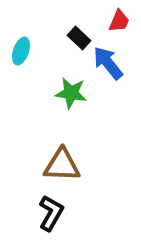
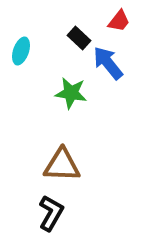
red trapezoid: rotated 15 degrees clockwise
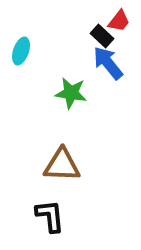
black rectangle: moved 23 px right, 2 px up
black L-shape: moved 1 px left, 3 px down; rotated 36 degrees counterclockwise
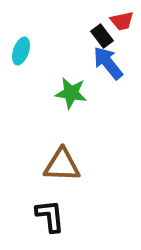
red trapezoid: moved 3 px right; rotated 40 degrees clockwise
black rectangle: rotated 10 degrees clockwise
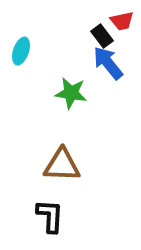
black L-shape: rotated 9 degrees clockwise
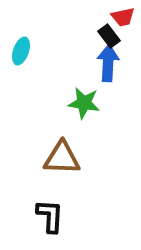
red trapezoid: moved 1 px right, 4 px up
black rectangle: moved 7 px right
blue arrow: rotated 42 degrees clockwise
green star: moved 13 px right, 10 px down
brown triangle: moved 7 px up
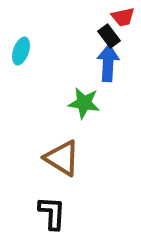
brown triangle: rotated 30 degrees clockwise
black L-shape: moved 2 px right, 3 px up
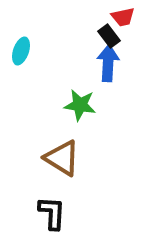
green star: moved 4 px left, 2 px down
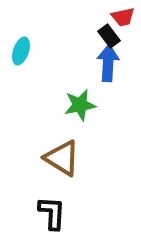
green star: rotated 20 degrees counterclockwise
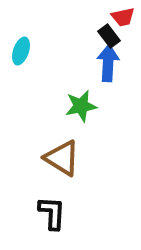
green star: moved 1 px right, 1 px down
